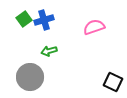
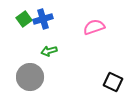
blue cross: moved 1 px left, 1 px up
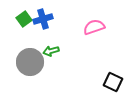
green arrow: moved 2 px right
gray circle: moved 15 px up
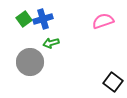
pink semicircle: moved 9 px right, 6 px up
green arrow: moved 8 px up
black square: rotated 12 degrees clockwise
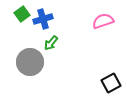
green square: moved 2 px left, 5 px up
green arrow: rotated 35 degrees counterclockwise
black square: moved 2 px left, 1 px down; rotated 24 degrees clockwise
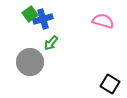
green square: moved 8 px right
pink semicircle: rotated 35 degrees clockwise
black square: moved 1 px left, 1 px down; rotated 30 degrees counterclockwise
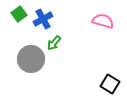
green square: moved 11 px left
blue cross: rotated 12 degrees counterclockwise
green arrow: moved 3 px right
gray circle: moved 1 px right, 3 px up
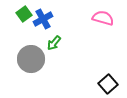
green square: moved 5 px right
pink semicircle: moved 3 px up
black square: moved 2 px left; rotated 18 degrees clockwise
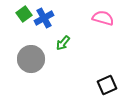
blue cross: moved 1 px right, 1 px up
green arrow: moved 9 px right
black square: moved 1 px left, 1 px down; rotated 18 degrees clockwise
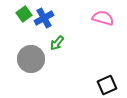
green arrow: moved 6 px left
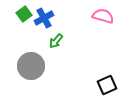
pink semicircle: moved 2 px up
green arrow: moved 1 px left, 2 px up
gray circle: moved 7 px down
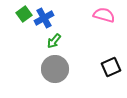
pink semicircle: moved 1 px right, 1 px up
green arrow: moved 2 px left
gray circle: moved 24 px right, 3 px down
black square: moved 4 px right, 18 px up
